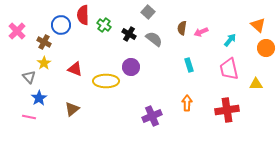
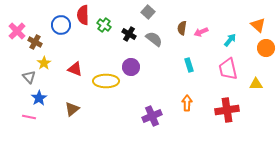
brown cross: moved 9 px left
pink trapezoid: moved 1 px left
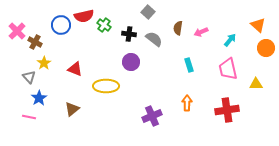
red semicircle: moved 1 px right, 1 px down; rotated 102 degrees counterclockwise
brown semicircle: moved 4 px left
black cross: rotated 24 degrees counterclockwise
purple circle: moved 5 px up
yellow ellipse: moved 5 px down
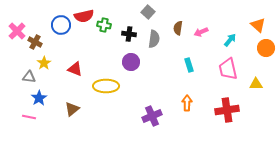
green cross: rotated 24 degrees counterclockwise
gray semicircle: rotated 60 degrees clockwise
gray triangle: rotated 40 degrees counterclockwise
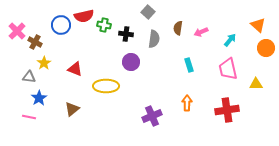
black cross: moved 3 px left
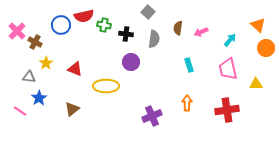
yellow star: moved 2 px right
pink line: moved 9 px left, 6 px up; rotated 24 degrees clockwise
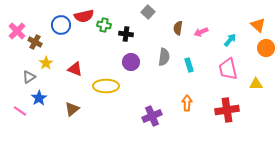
gray semicircle: moved 10 px right, 18 px down
gray triangle: rotated 40 degrees counterclockwise
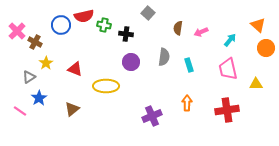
gray square: moved 1 px down
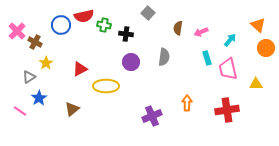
cyan rectangle: moved 18 px right, 7 px up
red triangle: moved 5 px right; rotated 49 degrees counterclockwise
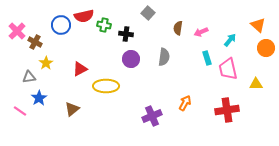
purple circle: moved 3 px up
gray triangle: rotated 24 degrees clockwise
orange arrow: moved 2 px left; rotated 28 degrees clockwise
